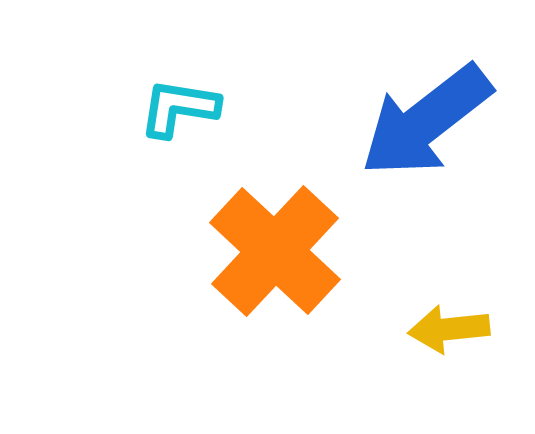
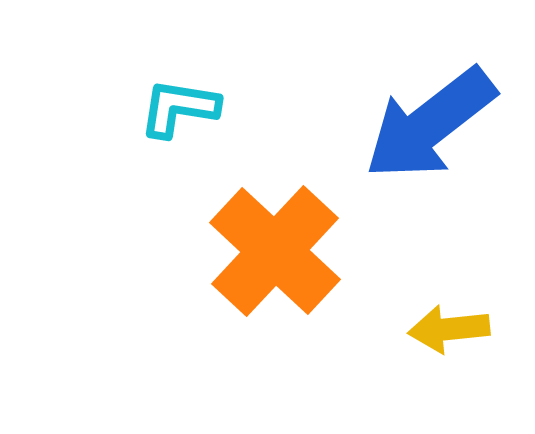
blue arrow: moved 4 px right, 3 px down
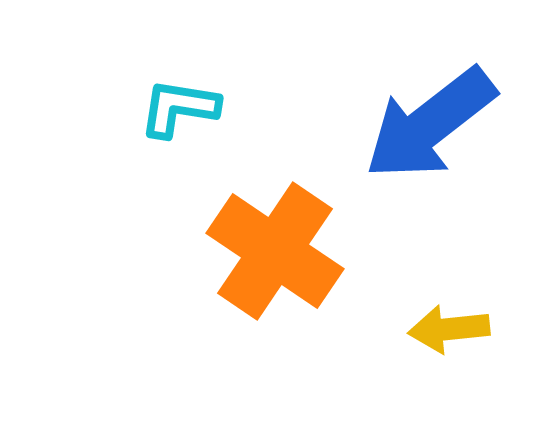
orange cross: rotated 9 degrees counterclockwise
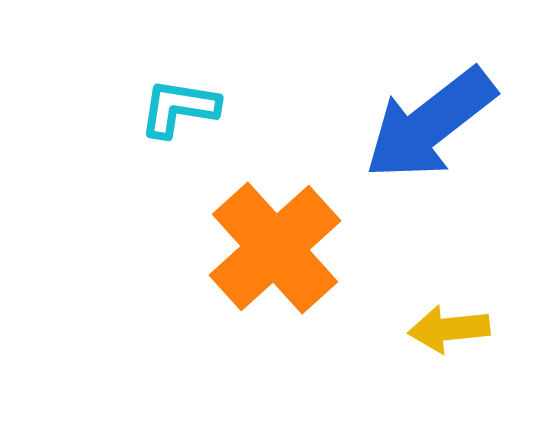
orange cross: moved 3 px up; rotated 14 degrees clockwise
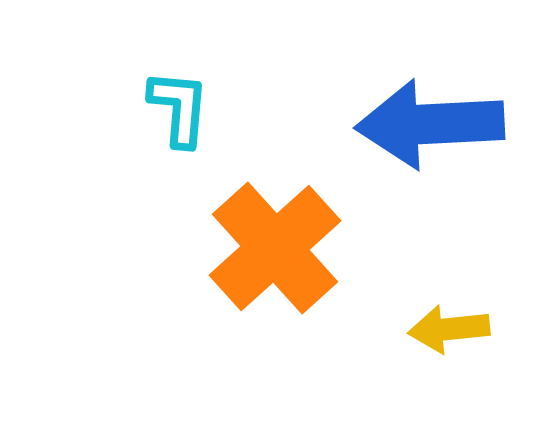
cyan L-shape: rotated 86 degrees clockwise
blue arrow: rotated 35 degrees clockwise
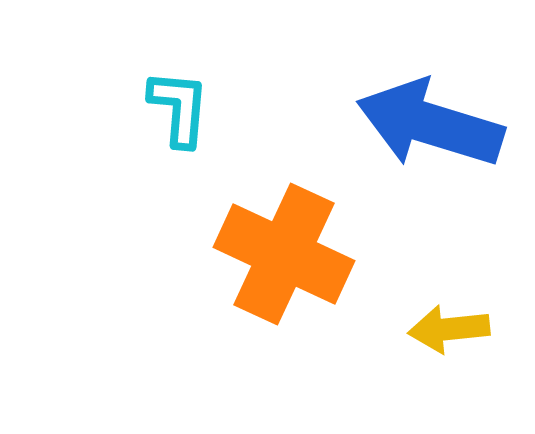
blue arrow: rotated 20 degrees clockwise
orange cross: moved 9 px right, 6 px down; rotated 23 degrees counterclockwise
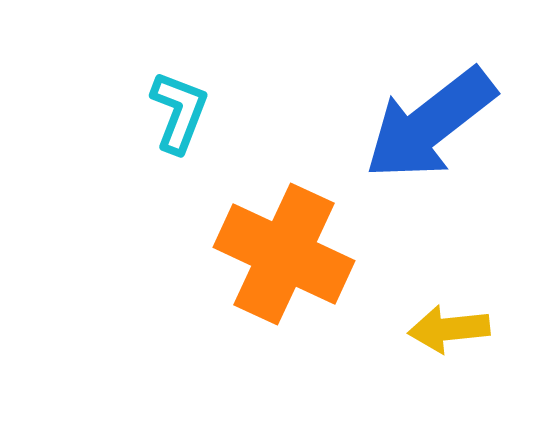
cyan L-shape: moved 4 px down; rotated 16 degrees clockwise
blue arrow: rotated 55 degrees counterclockwise
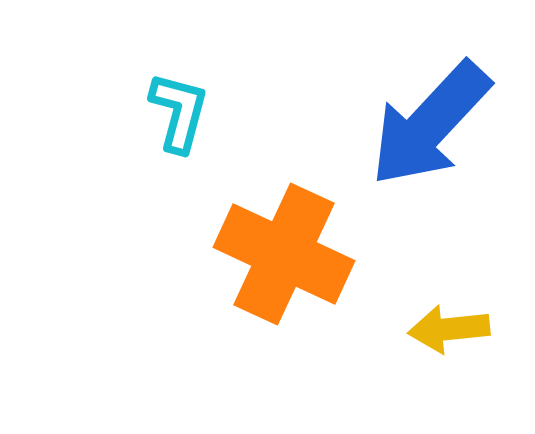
cyan L-shape: rotated 6 degrees counterclockwise
blue arrow: rotated 9 degrees counterclockwise
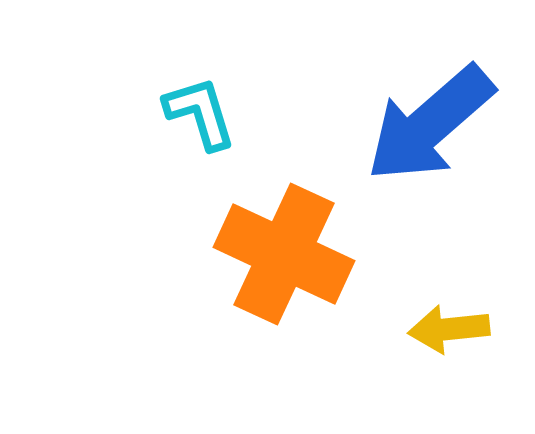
cyan L-shape: moved 21 px right, 1 px down; rotated 32 degrees counterclockwise
blue arrow: rotated 6 degrees clockwise
